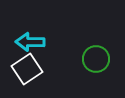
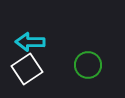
green circle: moved 8 px left, 6 px down
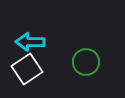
green circle: moved 2 px left, 3 px up
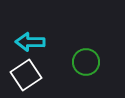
white square: moved 1 px left, 6 px down
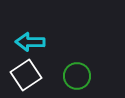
green circle: moved 9 px left, 14 px down
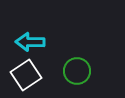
green circle: moved 5 px up
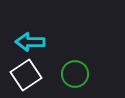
green circle: moved 2 px left, 3 px down
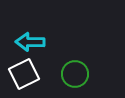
white square: moved 2 px left, 1 px up; rotated 8 degrees clockwise
